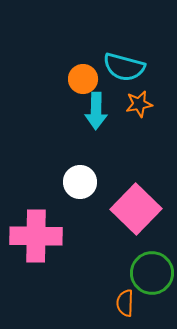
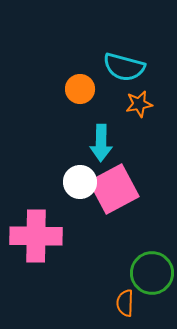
orange circle: moved 3 px left, 10 px down
cyan arrow: moved 5 px right, 32 px down
pink square: moved 22 px left, 20 px up; rotated 18 degrees clockwise
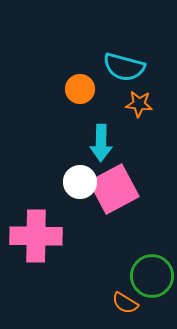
orange star: rotated 16 degrees clockwise
green circle: moved 3 px down
orange semicircle: rotated 60 degrees counterclockwise
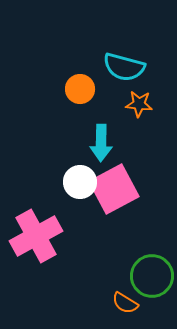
pink cross: rotated 30 degrees counterclockwise
